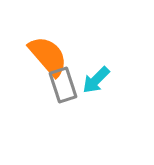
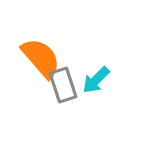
orange semicircle: moved 7 px left, 2 px down
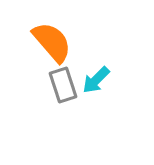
orange semicircle: moved 11 px right, 16 px up
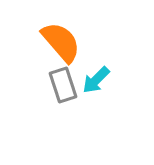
orange semicircle: moved 9 px right
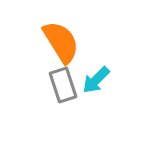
orange semicircle: rotated 9 degrees clockwise
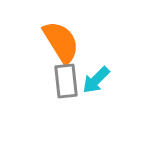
gray rectangle: moved 3 px right, 4 px up; rotated 12 degrees clockwise
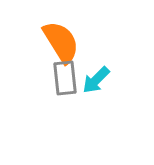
gray rectangle: moved 1 px left, 3 px up
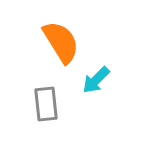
gray rectangle: moved 19 px left, 26 px down
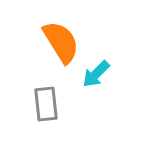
cyan arrow: moved 6 px up
